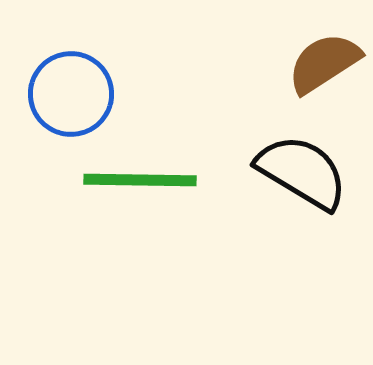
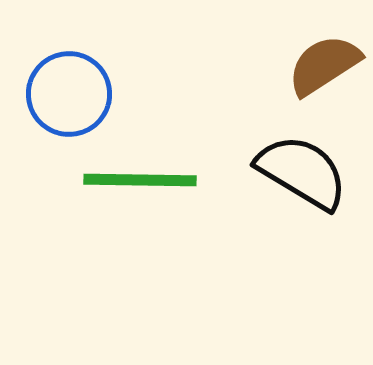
brown semicircle: moved 2 px down
blue circle: moved 2 px left
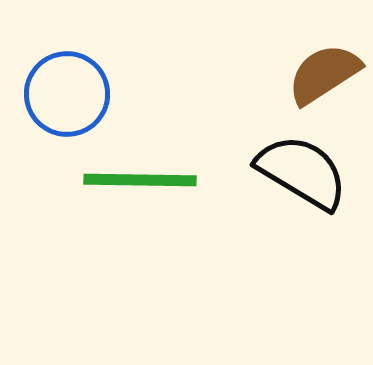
brown semicircle: moved 9 px down
blue circle: moved 2 px left
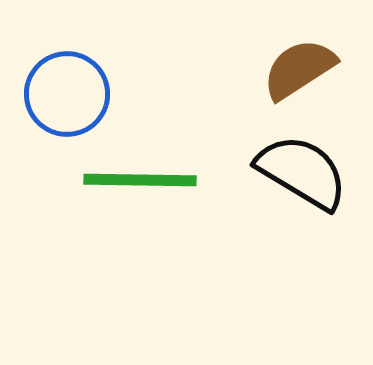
brown semicircle: moved 25 px left, 5 px up
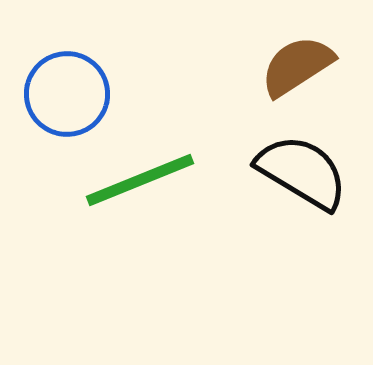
brown semicircle: moved 2 px left, 3 px up
green line: rotated 23 degrees counterclockwise
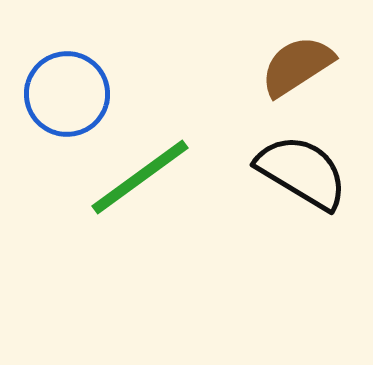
green line: moved 3 px up; rotated 14 degrees counterclockwise
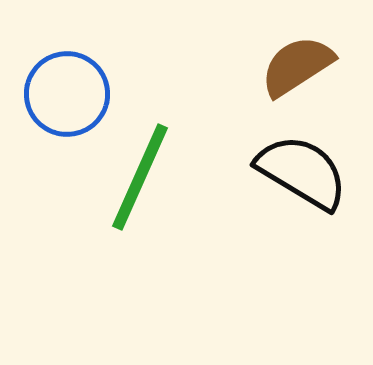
green line: rotated 30 degrees counterclockwise
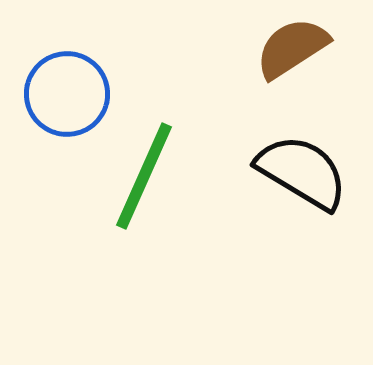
brown semicircle: moved 5 px left, 18 px up
green line: moved 4 px right, 1 px up
